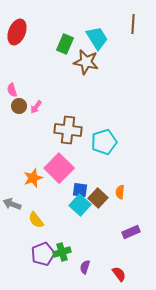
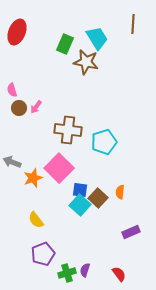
brown circle: moved 2 px down
gray arrow: moved 42 px up
green cross: moved 5 px right, 21 px down
purple semicircle: moved 3 px down
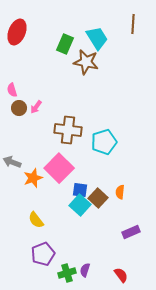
red semicircle: moved 2 px right, 1 px down
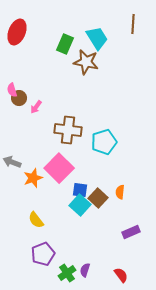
brown circle: moved 10 px up
green cross: rotated 18 degrees counterclockwise
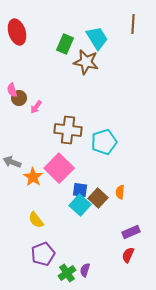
red ellipse: rotated 40 degrees counterclockwise
orange star: moved 1 px up; rotated 18 degrees counterclockwise
red semicircle: moved 7 px right, 20 px up; rotated 119 degrees counterclockwise
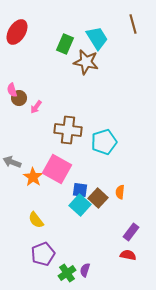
brown line: rotated 18 degrees counterclockwise
red ellipse: rotated 50 degrees clockwise
pink square: moved 2 px left, 1 px down; rotated 16 degrees counterclockwise
purple rectangle: rotated 30 degrees counterclockwise
red semicircle: rotated 77 degrees clockwise
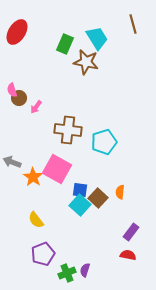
green cross: rotated 12 degrees clockwise
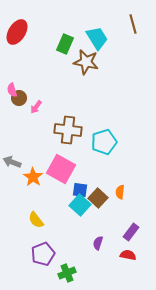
pink square: moved 4 px right
purple semicircle: moved 13 px right, 27 px up
